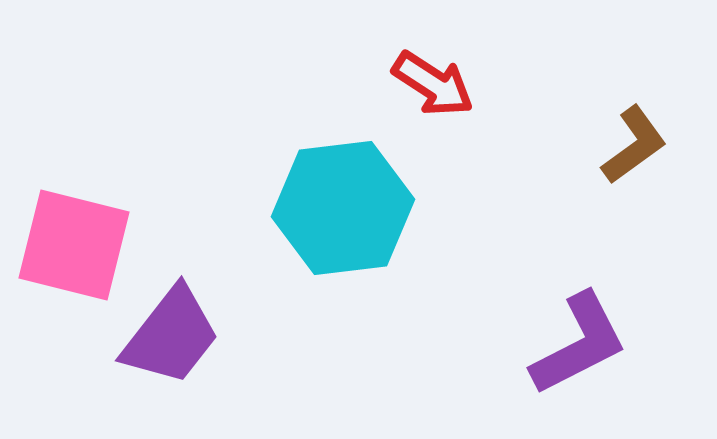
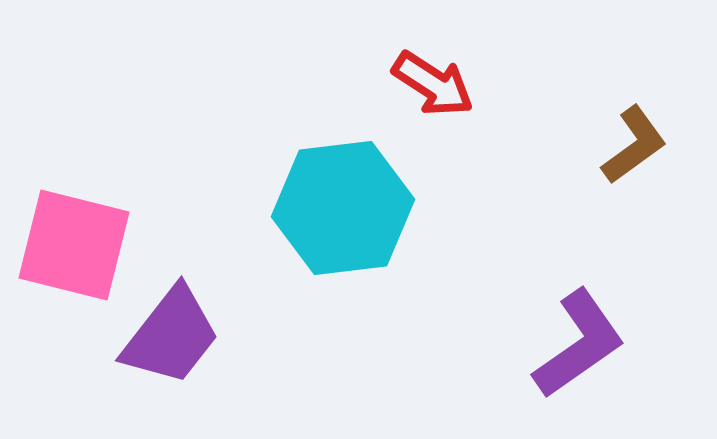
purple L-shape: rotated 8 degrees counterclockwise
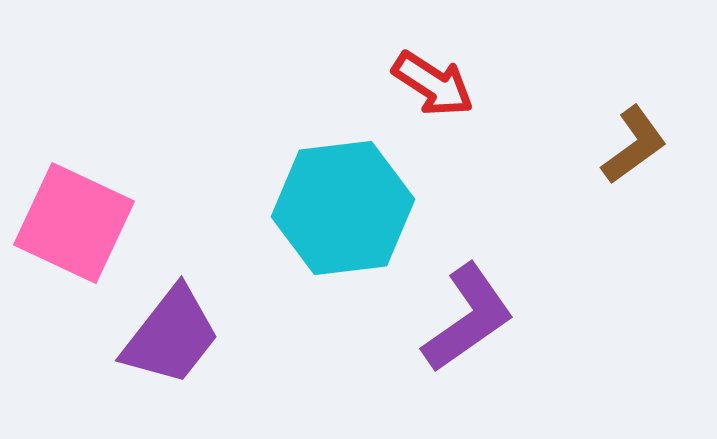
pink square: moved 22 px up; rotated 11 degrees clockwise
purple L-shape: moved 111 px left, 26 px up
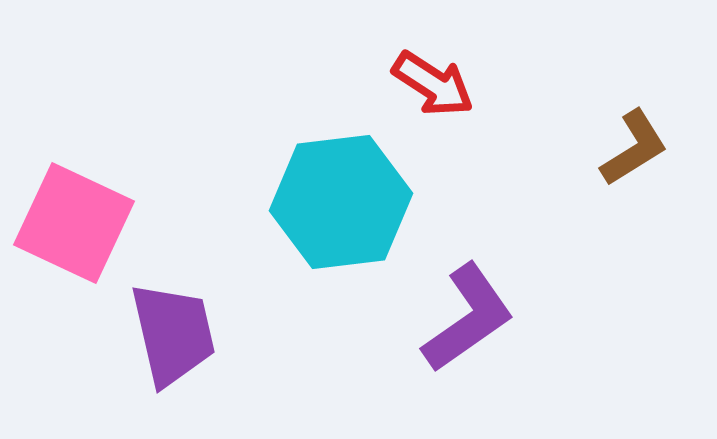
brown L-shape: moved 3 px down; rotated 4 degrees clockwise
cyan hexagon: moved 2 px left, 6 px up
purple trapezoid: moved 2 px right, 2 px up; rotated 51 degrees counterclockwise
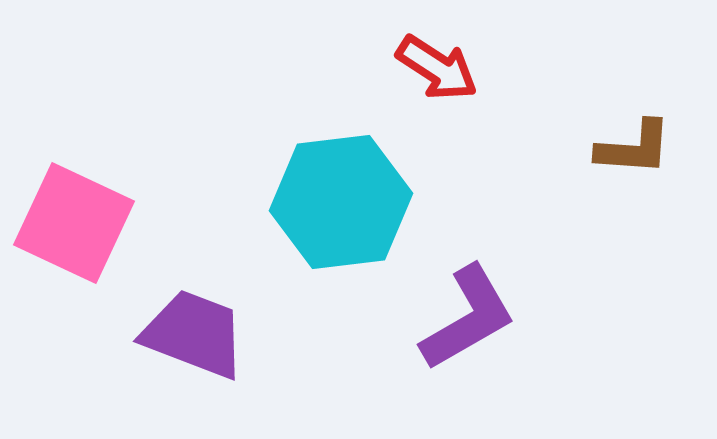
red arrow: moved 4 px right, 16 px up
brown L-shape: rotated 36 degrees clockwise
purple L-shape: rotated 5 degrees clockwise
purple trapezoid: moved 21 px right; rotated 56 degrees counterclockwise
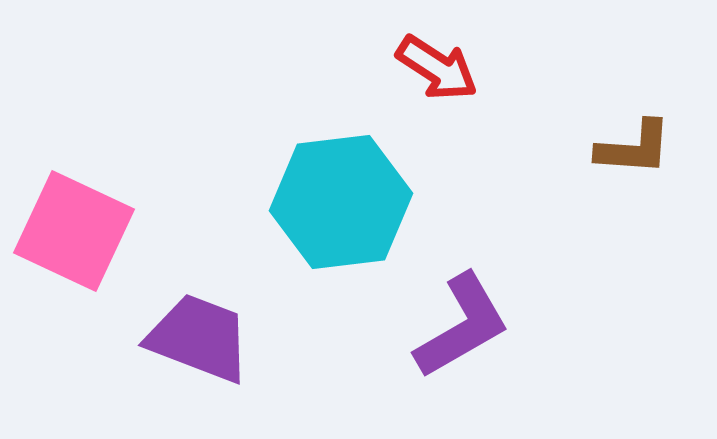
pink square: moved 8 px down
purple L-shape: moved 6 px left, 8 px down
purple trapezoid: moved 5 px right, 4 px down
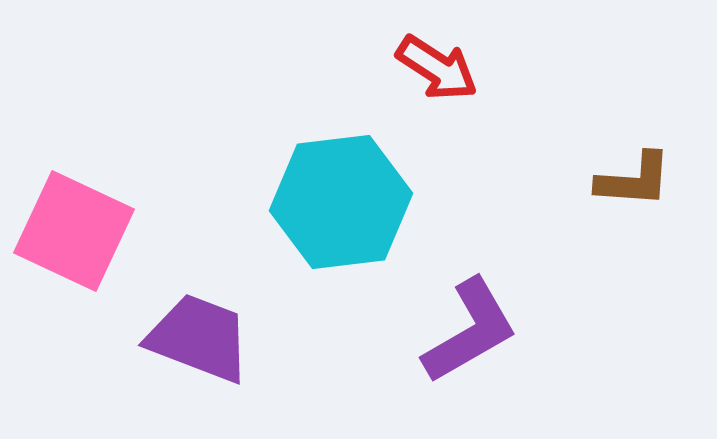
brown L-shape: moved 32 px down
purple L-shape: moved 8 px right, 5 px down
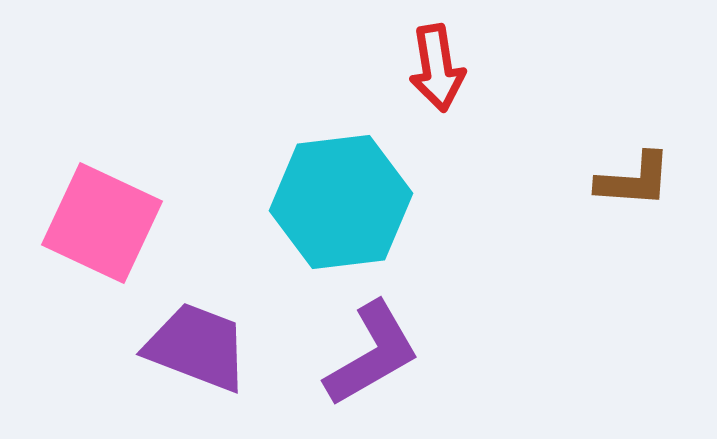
red arrow: rotated 48 degrees clockwise
pink square: moved 28 px right, 8 px up
purple L-shape: moved 98 px left, 23 px down
purple trapezoid: moved 2 px left, 9 px down
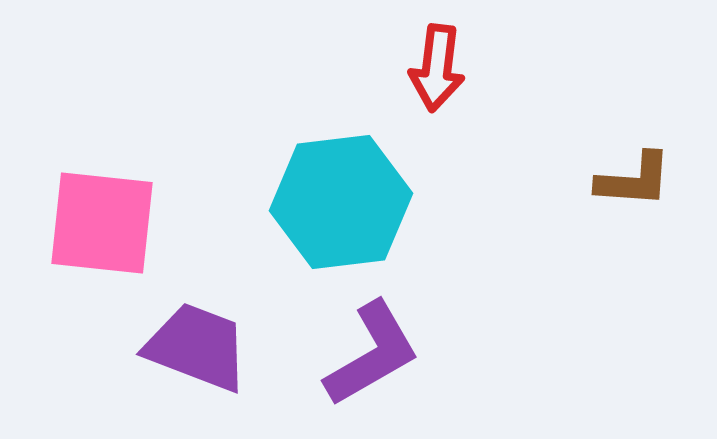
red arrow: rotated 16 degrees clockwise
pink square: rotated 19 degrees counterclockwise
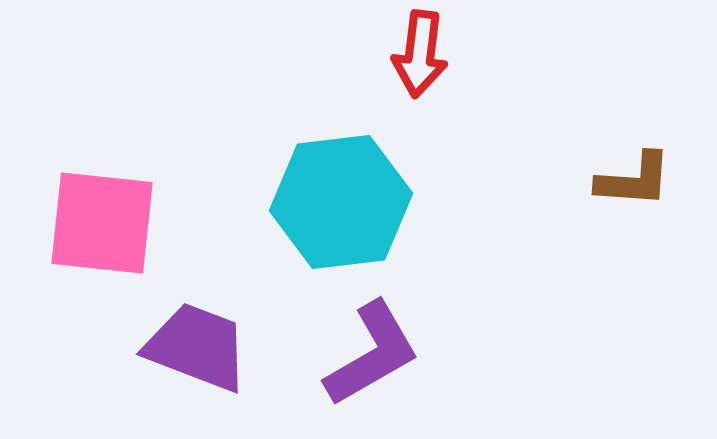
red arrow: moved 17 px left, 14 px up
